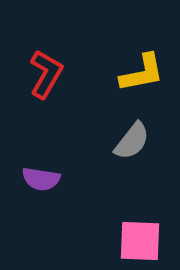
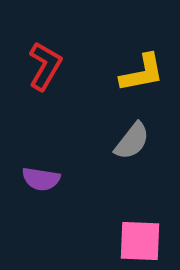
red L-shape: moved 1 px left, 8 px up
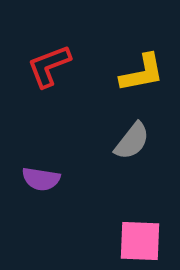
red L-shape: moved 4 px right; rotated 141 degrees counterclockwise
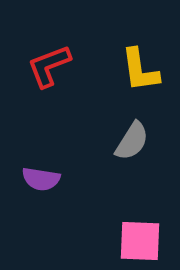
yellow L-shape: moved 2 px left, 3 px up; rotated 93 degrees clockwise
gray semicircle: rotated 6 degrees counterclockwise
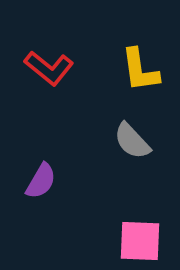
red L-shape: moved 2 px down; rotated 120 degrees counterclockwise
gray semicircle: rotated 105 degrees clockwise
purple semicircle: moved 2 px down; rotated 69 degrees counterclockwise
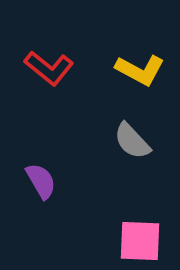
yellow L-shape: rotated 54 degrees counterclockwise
purple semicircle: rotated 60 degrees counterclockwise
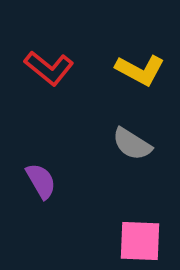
gray semicircle: moved 3 px down; rotated 15 degrees counterclockwise
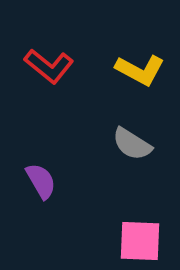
red L-shape: moved 2 px up
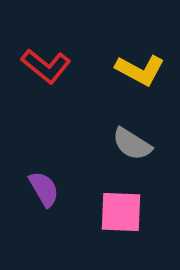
red L-shape: moved 3 px left
purple semicircle: moved 3 px right, 8 px down
pink square: moved 19 px left, 29 px up
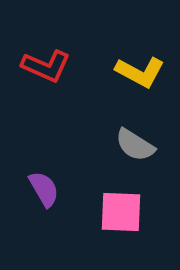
red L-shape: rotated 15 degrees counterclockwise
yellow L-shape: moved 2 px down
gray semicircle: moved 3 px right, 1 px down
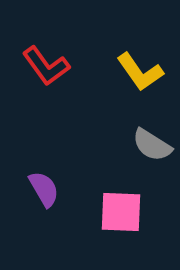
red L-shape: rotated 30 degrees clockwise
yellow L-shape: rotated 27 degrees clockwise
gray semicircle: moved 17 px right
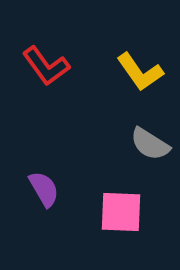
gray semicircle: moved 2 px left, 1 px up
